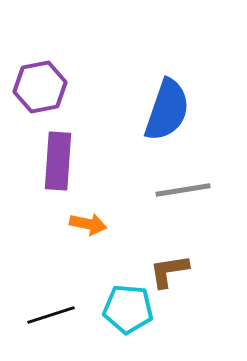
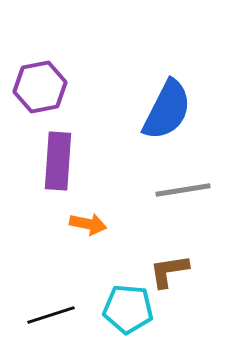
blue semicircle: rotated 8 degrees clockwise
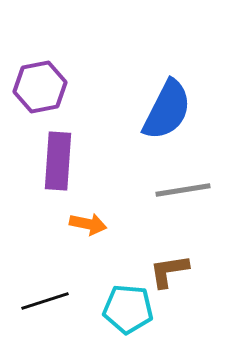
black line: moved 6 px left, 14 px up
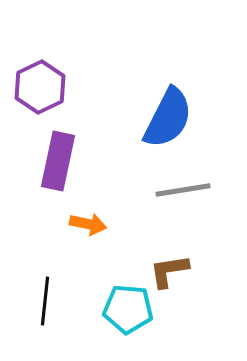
purple hexagon: rotated 15 degrees counterclockwise
blue semicircle: moved 1 px right, 8 px down
purple rectangle: rotated 8 degrees clockwise
black line: rotated 66 degrees counterclockwise
